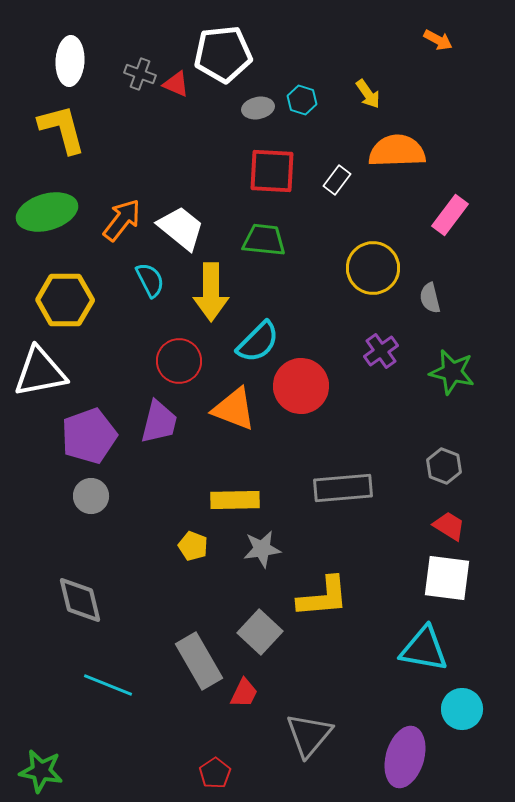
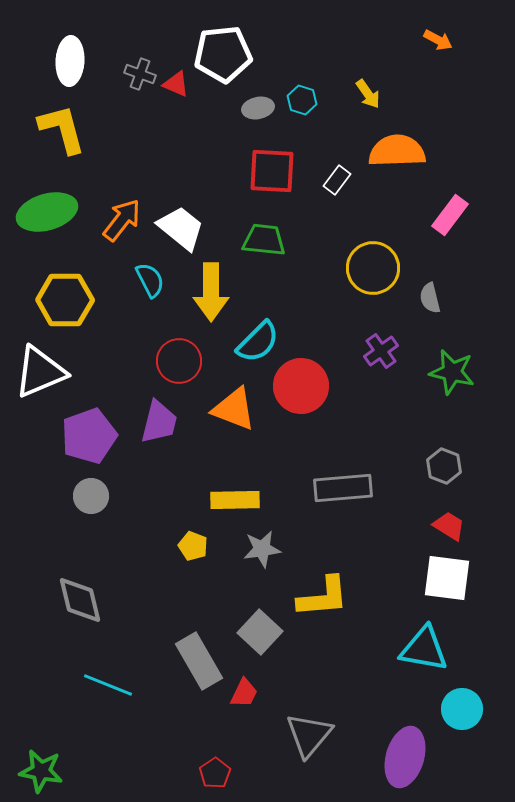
white triangle at (40, 372): rotated 12 degrees counterclockwise
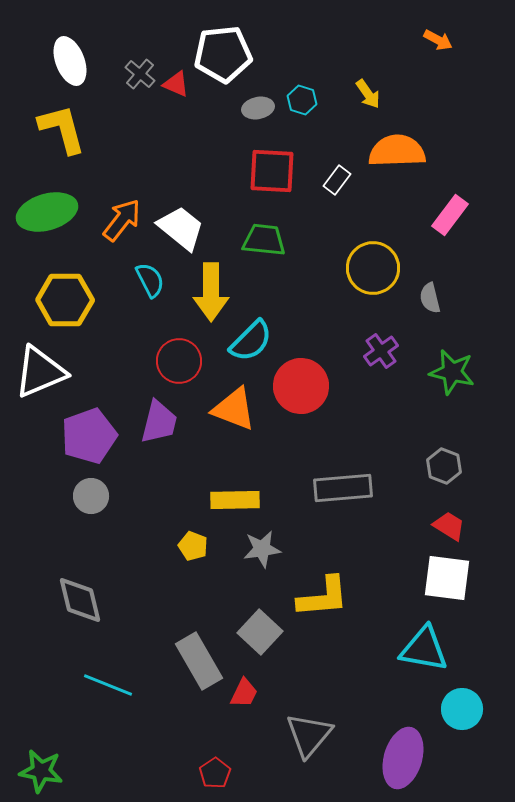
white ellipse at (70, 61): rotated 24 degrees counterclockwise
gray cross at (140, 74): rotated 20 degrees clockwise
cyan semicircle at (258, 342): moved 7 px left, 1 px up
purple ellipse at (405, 757): moved 2 px left, 1 px down
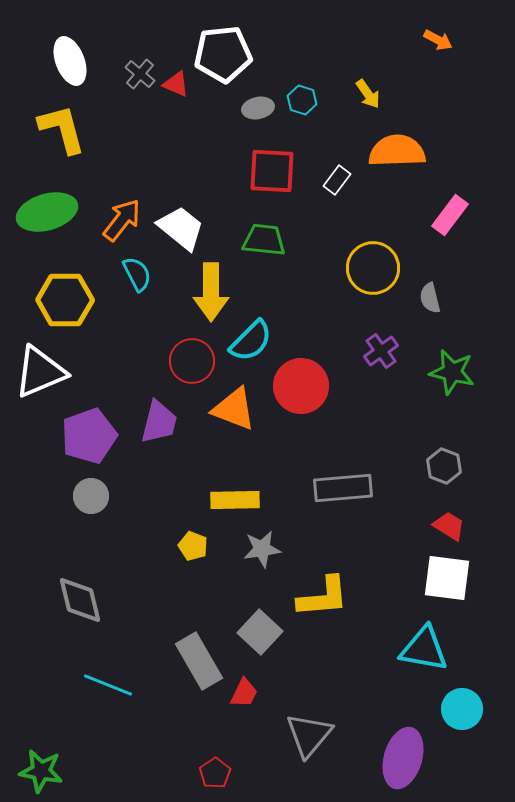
cyan semicircle at (150, 280): moved 13 px left, 6 px up
red circle at (179, 361): moved 13 px right
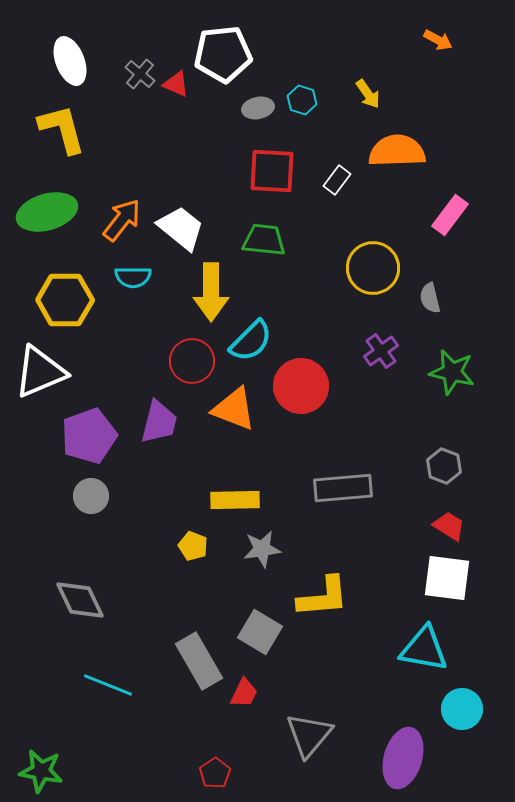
cyan semicircle at (137, 274): moved 4 px left, 3 px down; rotated 117 degrees clockwise
gray diamond at (80, 600): rotated 12 degrees counterclockwise
gray square at (260, 632): rotated 12 degrees counterclockwise
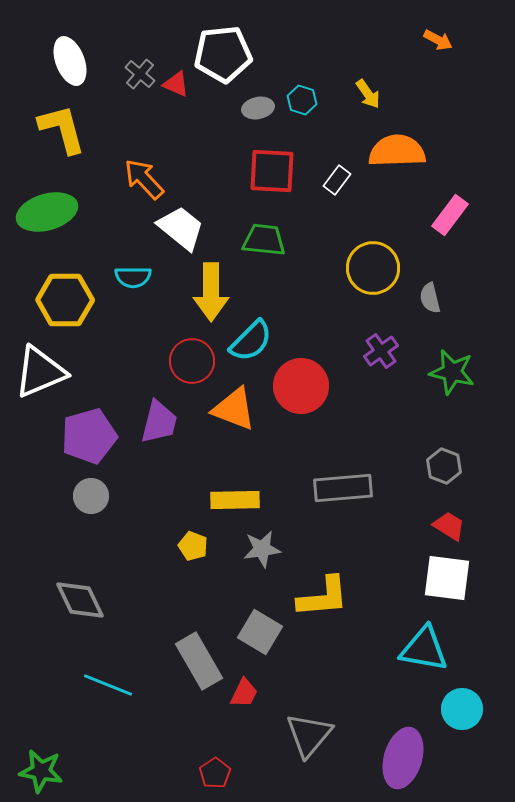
orange arrow at (122, 220): moved 22 px right, 41 px up; rotated 81 degrees counterclockwise
purple pentagon at (89, 436): rotated 4 degrees clockwise
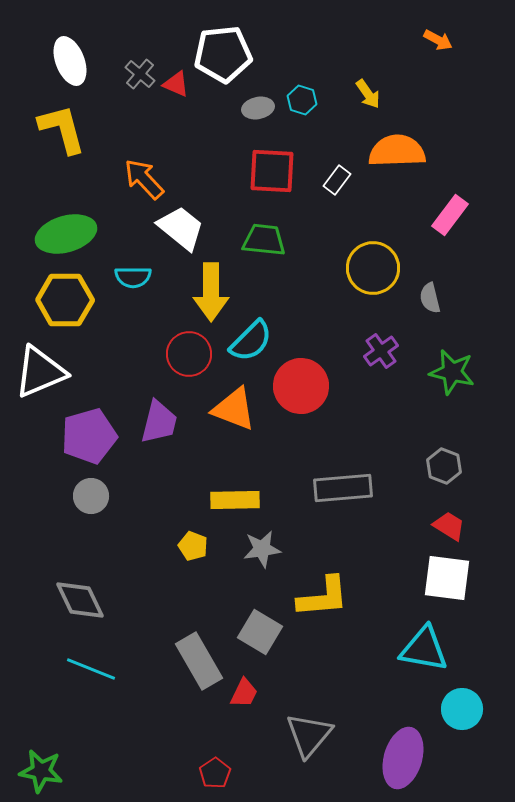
green ellipse at (47, 212): moved 19 px right, 22 px down
red circle at (192, 361): moved 3 px left, 7 px up
cyan line at (108, 685): moved 17 px left, 16 px up
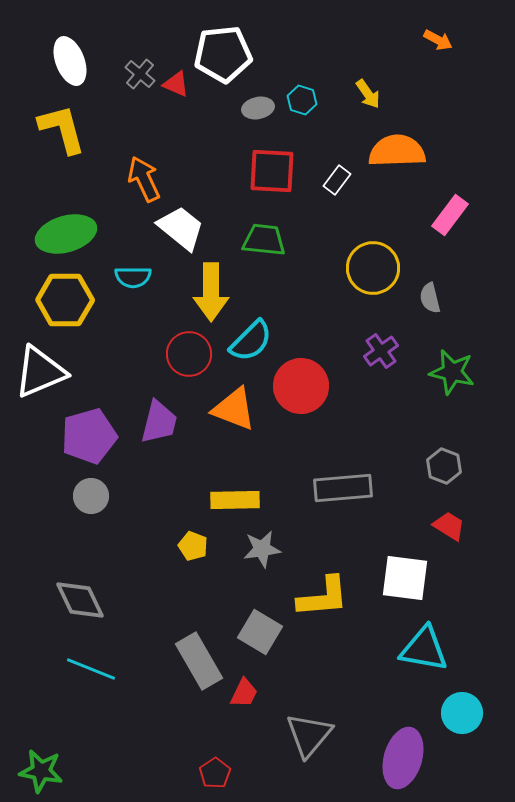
orange arrow at (144, 179): rotated 18 degrees clockwise
white square at (447, 578): moved 42 px left
cyan circle at (462, 709): moved 4 px down
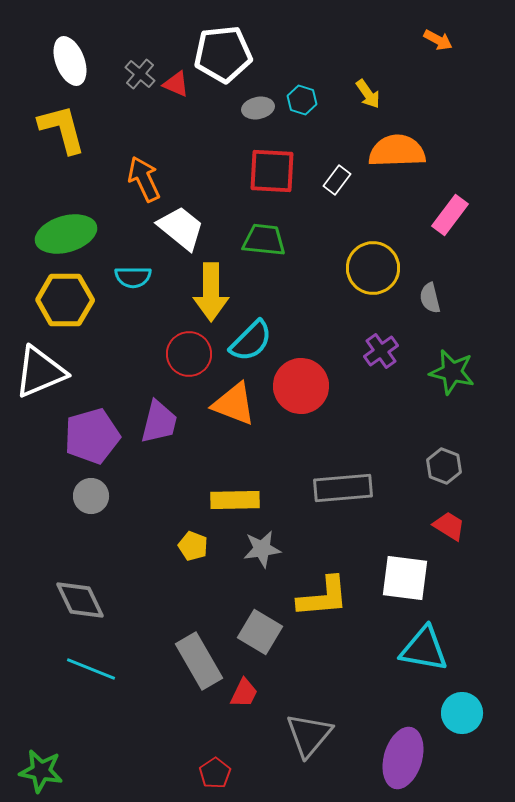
orange triangle at (234, 409): moved 5 px up
purple pentagon at (89, 436): moved 3 px right
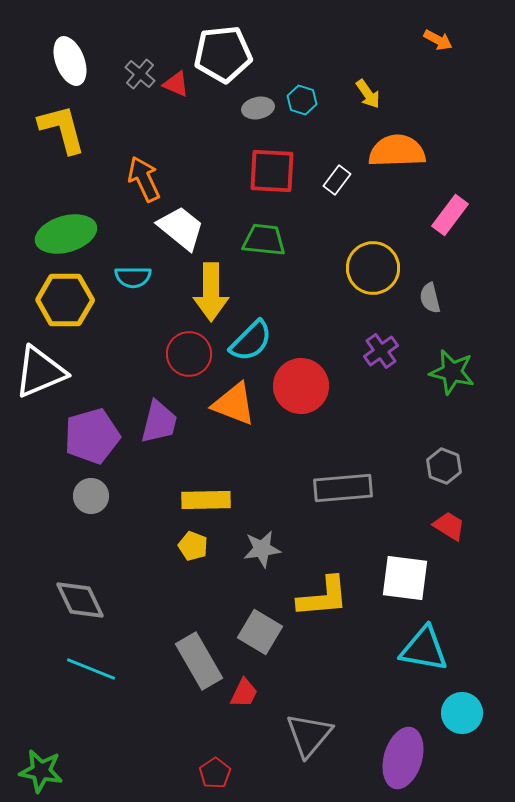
yellow rectangle at (235, 500): moved 29 px left
